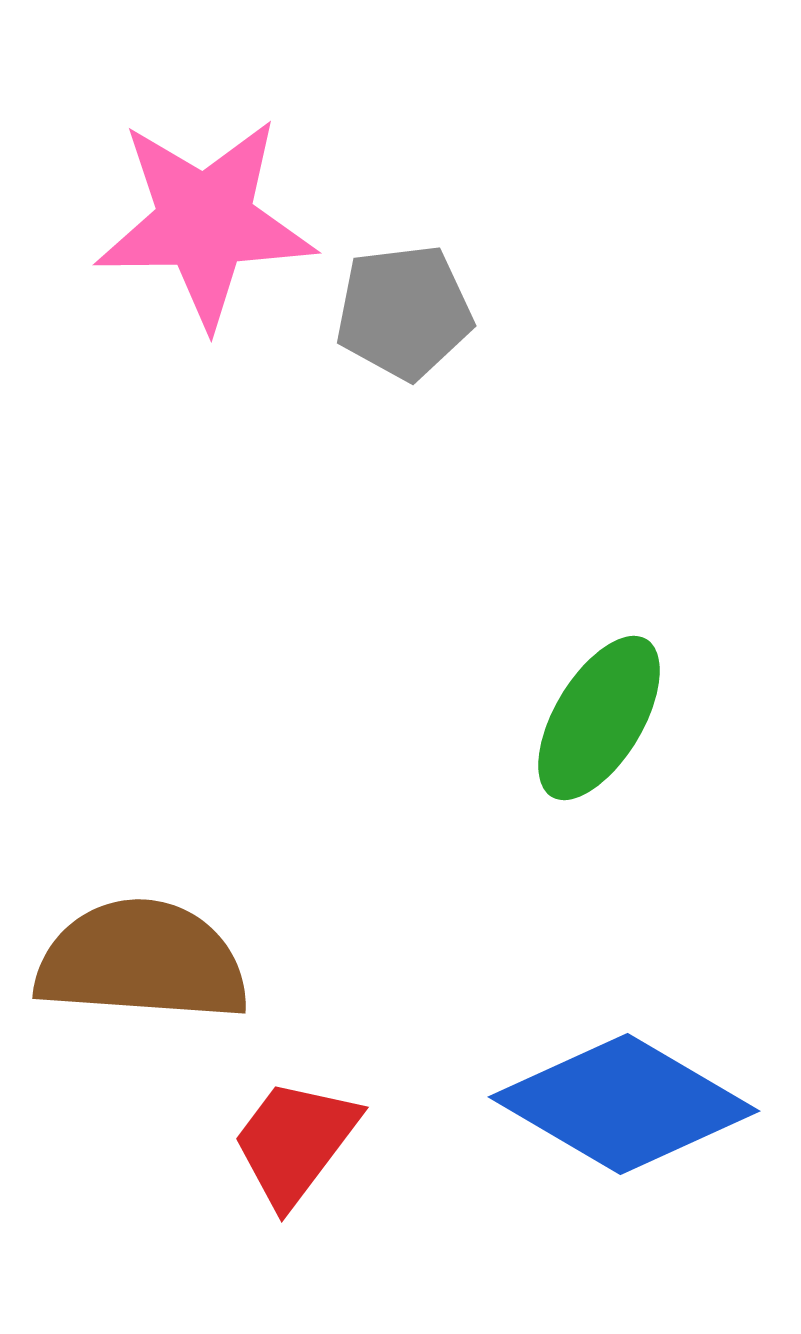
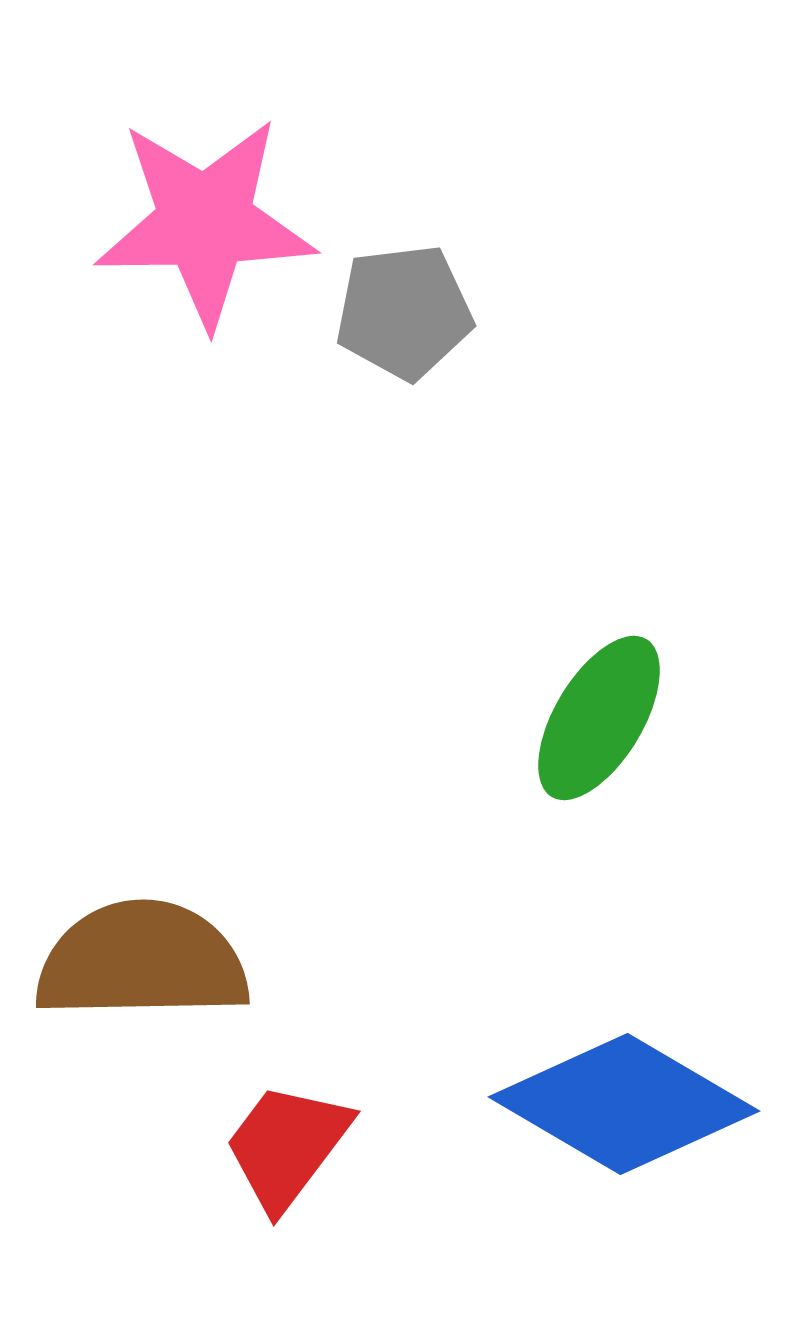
brown semicircle: rotated 5 degrees counterclockwise
red trapezoid: moved 8 px left, 4 px down
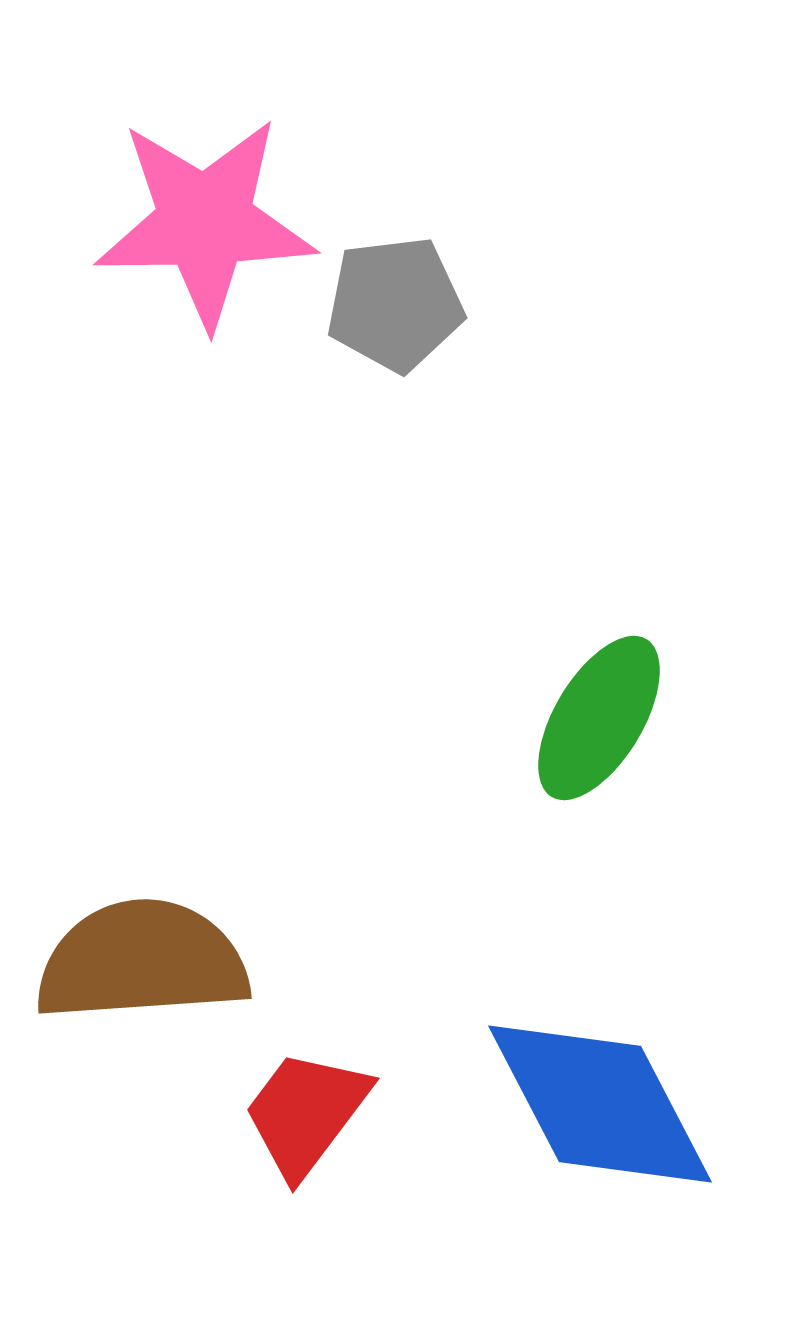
gray pentagon: moved 9 px left, 8 px up
brown semicircle: rotated 3 degrees counterclockwise
blue diamond: moved 24 px left; rotated 32 degrees clockwise
red trapezoid: moved 19 px right, 33 px up
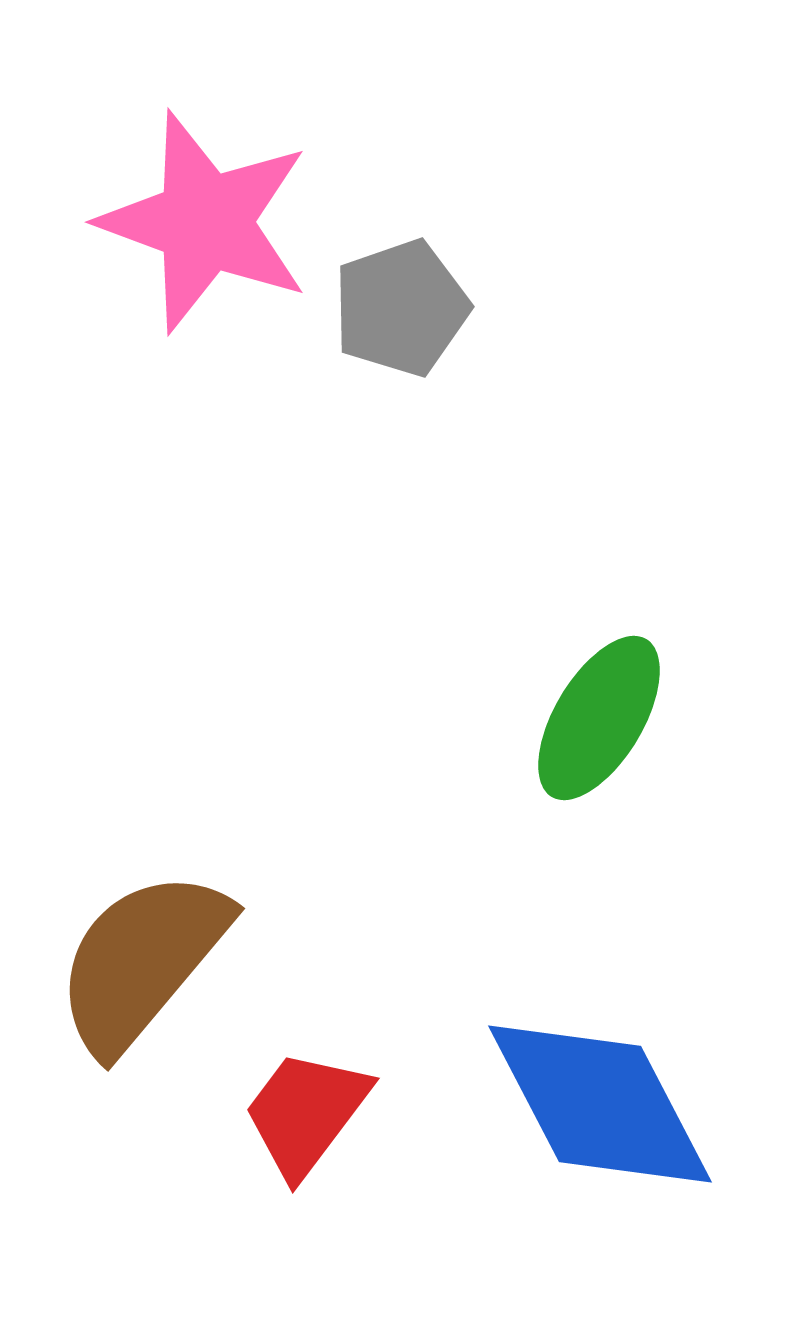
pink star: rotated 21 degrees clockwise
gray pentagon: moved 6 px right, 4 px down; rotated 12 degrees counterclockwise
brown semicircle: rotated 46 degrees counterclockwise
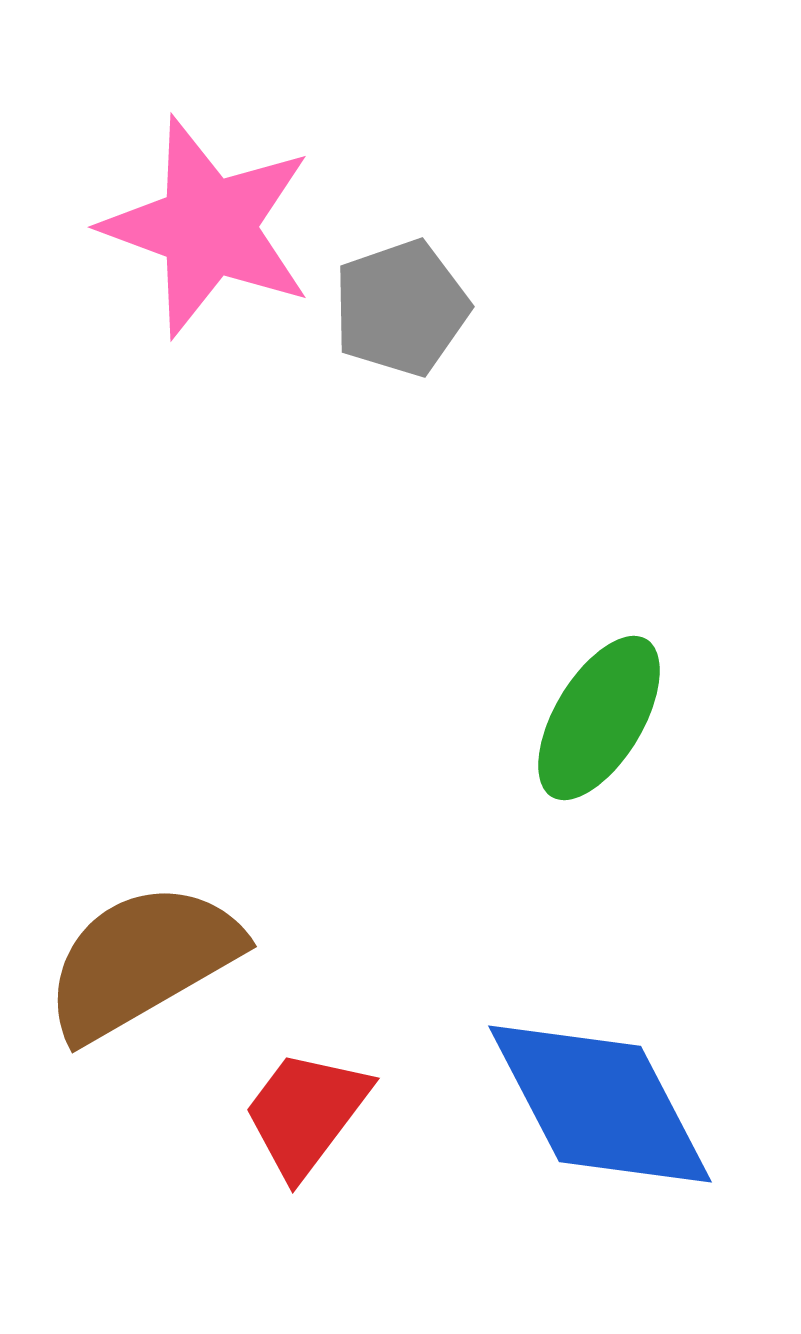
pink star: moved 3 px right, 5 px down
brown semicircle: rotated 20 degrees clockwise
